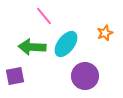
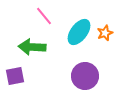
cyan ellipse: moved 13 px right, 12 px up
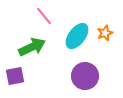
cyan ellipse: moved 2 px left, 4 px down
green arrow: rotated 152 degrees clockwise
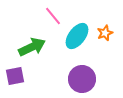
pink line: moved 9 px right
purple circle: moved 3 px left, 3 px down
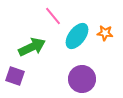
orange star: rotated 28 degrees clockwise
purple square: rotated 30 degrees clockwise
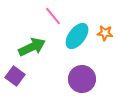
purple square: rotated 18 degrees clockwise
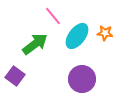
green arrow: moved 3 px right, 3 px up; rotated 12 degrees counterclockwise
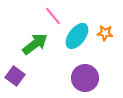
purple circle: moved 3 px right, 1 px up
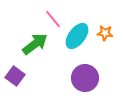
pink line: moved 3 px down
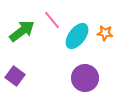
pink line: moved 1 px left, 1 px down
green arrow: moved 13 px left, 13 px up
